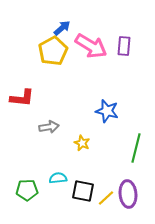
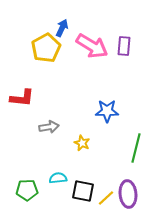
blue arrow: rotated 24 degrees counterclockwise
pink arrow: moved 1 px right
yellow pentagon: moved 7 px left, 3 px up
blue star: rotated 15 degrees counterclockwise
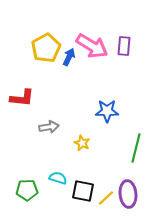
blue arrow: moved 7 px right, 29 px down
cyan semicircle: rotated 24 degrees clockwise
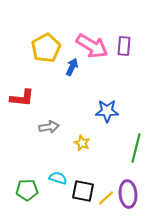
blue arrow: moved 3 px right, 10 px down
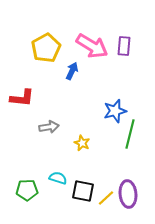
blue arrow: moved 4 px down
blue star: moved 8 px right; rotated 15 degrees counterclockwise
green line: moved 6 px left, 14 px up
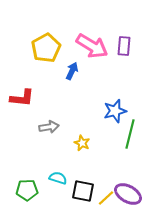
purple ellipse: rotated 56 degrees counterclockwise
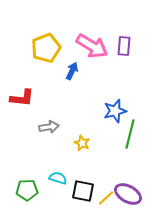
yellow pentagon: rotated 8 degrees clockwise
